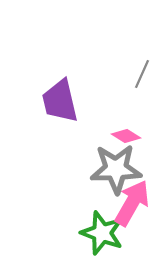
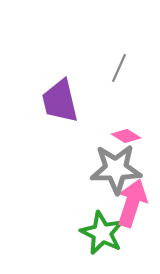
gray line: moved 23 px left, 6 px up
pink arrow: rotated 12 degrees counterclockwise
green star: rotated 6 degrees clockwise
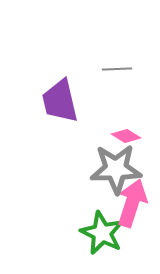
gray line: moved 2 px left, 1 px down; rotated 64 degrees clockwise
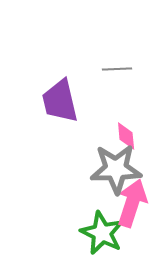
pink diamond: rotated 52 degrees clockwise
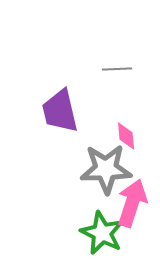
purple trapezoid: moved 10 px down
gray star: moved 10 px left
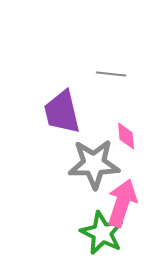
gray line: moved 6 px left, 5 px down; rotated 8 degrees clockwise
purple trapezoid: moved 2 px right, 1 px down
gray star: moved 12 px left, 5 px up
pink arrow: moved 10 px left
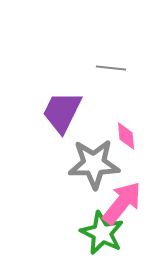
gray line: moved 6 px up
purple trapezoid: rotated 39 degrees clockwise
pink arrow: rotated 21 degrees clockwise
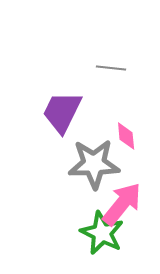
pink arrow: moved 1 px down
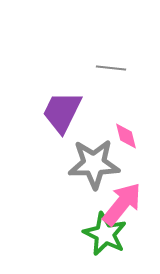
pink diamond: rotated 8 degrees counterclockwise
green star: moved 3 px right, 1 px down
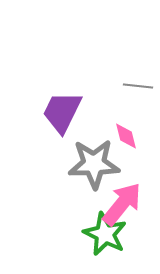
gray line: moved 27 px right, 18 px down
